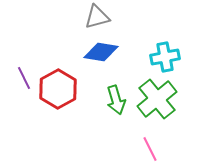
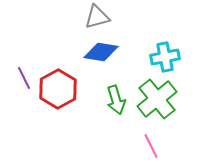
pink line: moved 1 px right, 3 px up
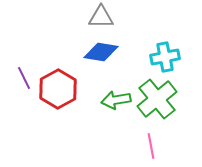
gray triangle: moved 4 px right; rotated 16 degrees clockwise
green arrow: rotated 96 degrees clockwise
pink line: rotated 15 degrees clockwise
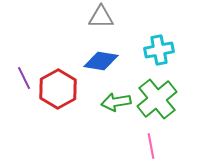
blue diamond: moved 9 px down
cyan cross: moved 6 px left, 7 px up
green arrow: moved 2 px down
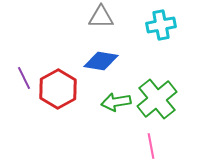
cyan cross: moved 2 px right, 25 px up
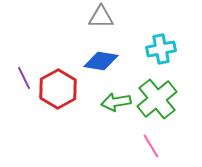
cyan cross: moved 24 px down
pink line: rotated 20 degrees counterclockwise
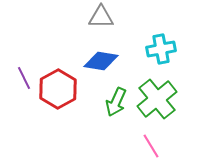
green arrow: rotated 56 degrees counterclockwise
